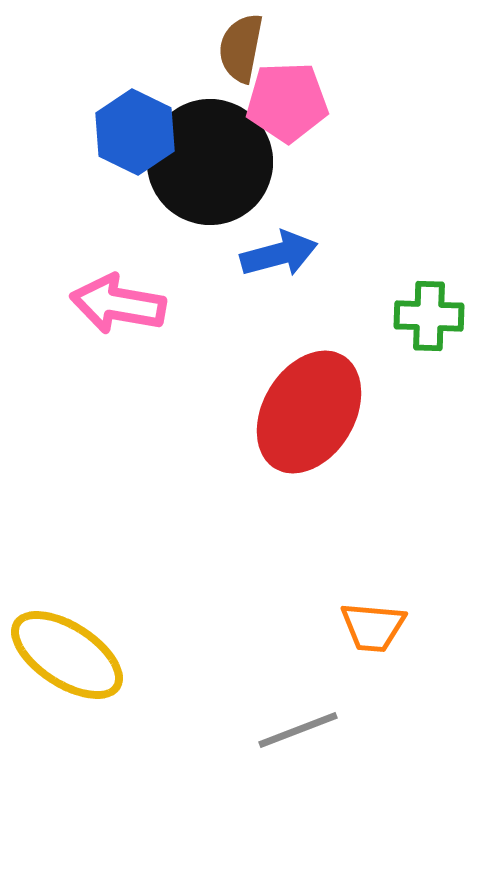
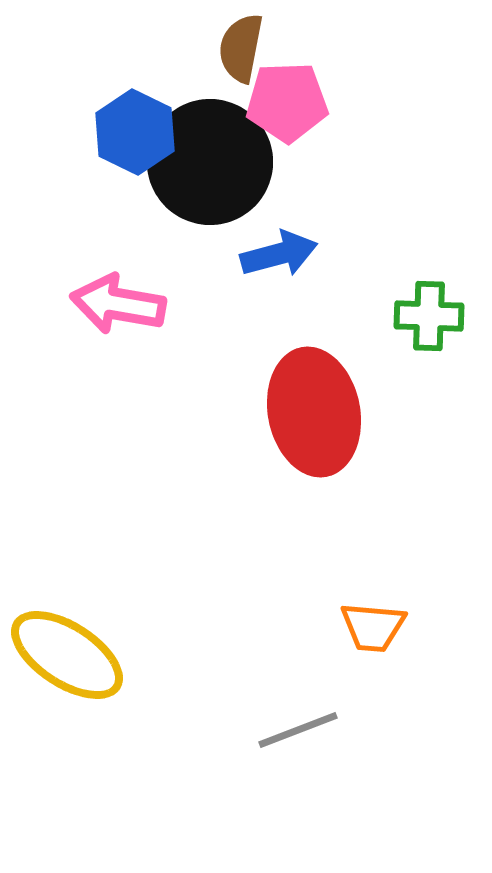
red ellipse: moved 5 px right; rotated 42 degrees counterclockwise
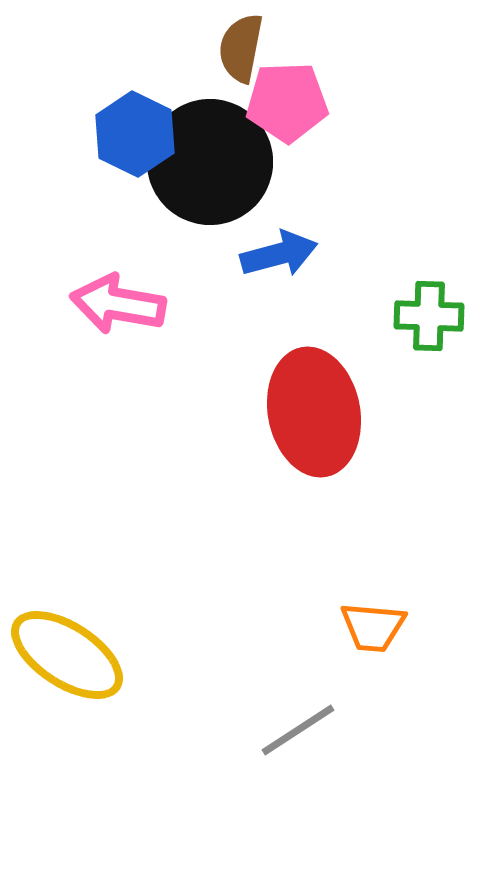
blue hexagon: moved 2 px down
gray line: rotated 12 degrees counterclockwise
